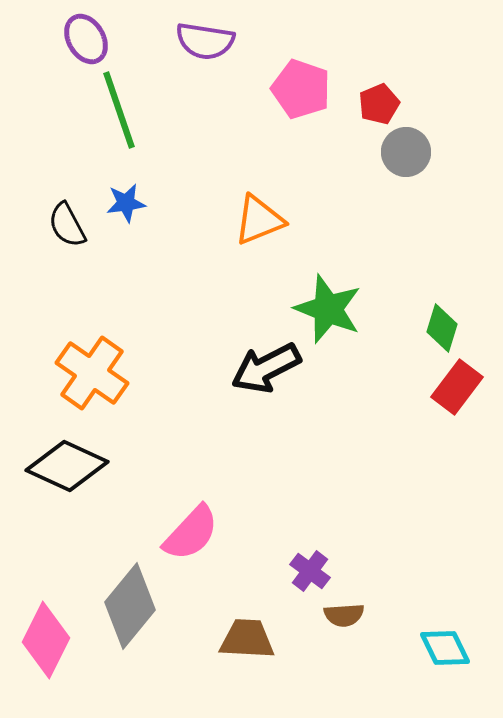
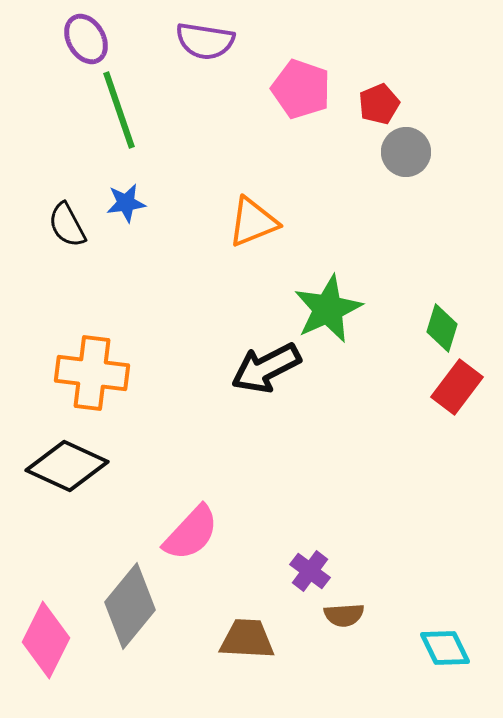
orange triangle: moved 6 px left, 2 px down
green star: rotated 26 degrees clockwise
orange cross: rotated 28 degrees counterclockwise
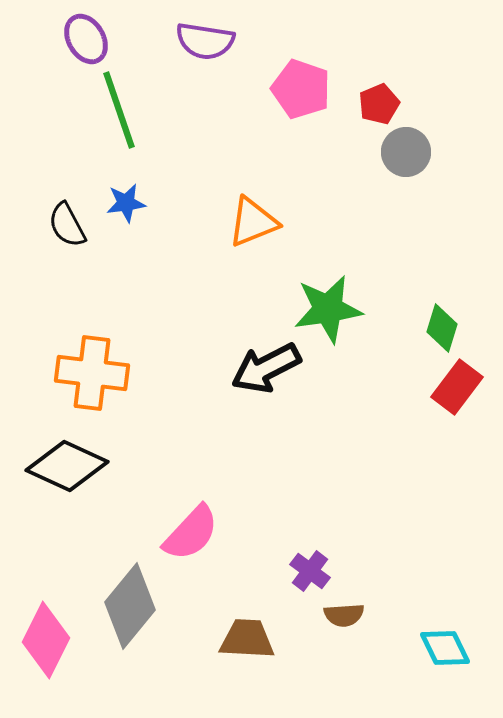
green star: rotated 16 degrees clockwise
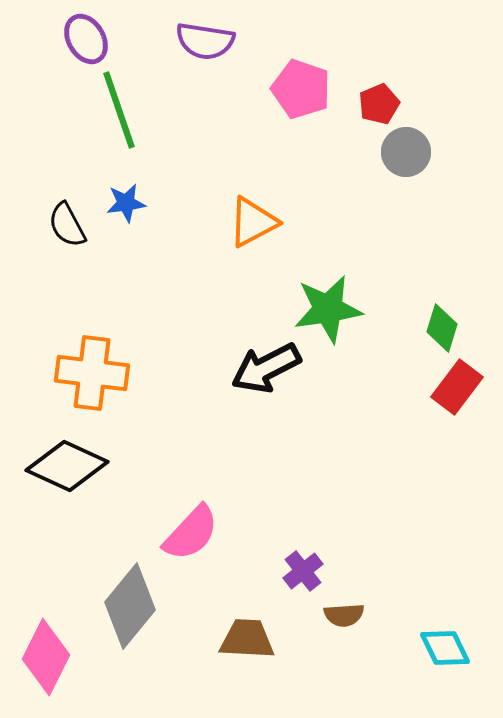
orange triangle: rotated 6 degrees counterclockwise
purple cross: moved 7 px left; rotated 15 degrees clockwise
pink diamond: moved 17 px down
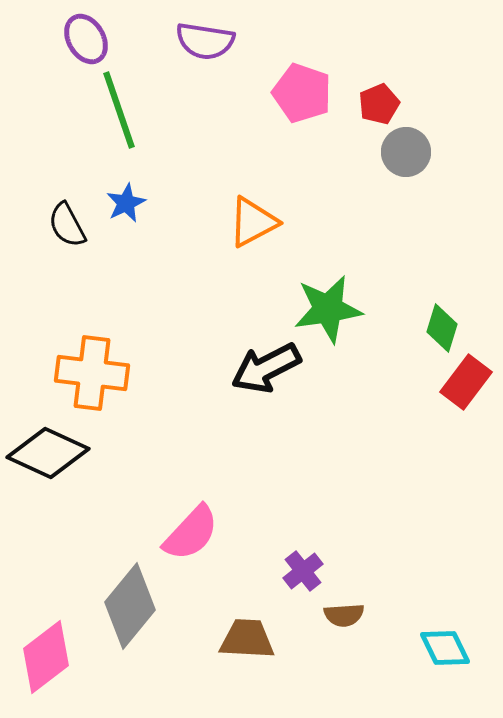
pink pentagon: moved 1 px right, 4 px down
blue star: rotated 18 degrees counterclockwise
red rectangle: moved 9 px right, 5 px up
black diamond: moved 19 px left, 13 px up
pink diamond: rotated 26 degrees clockwise
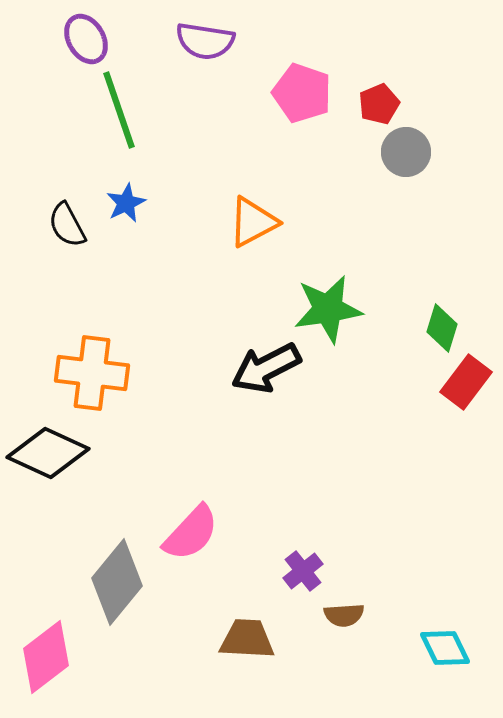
gray diamond: moved 13 px left, 24 px up
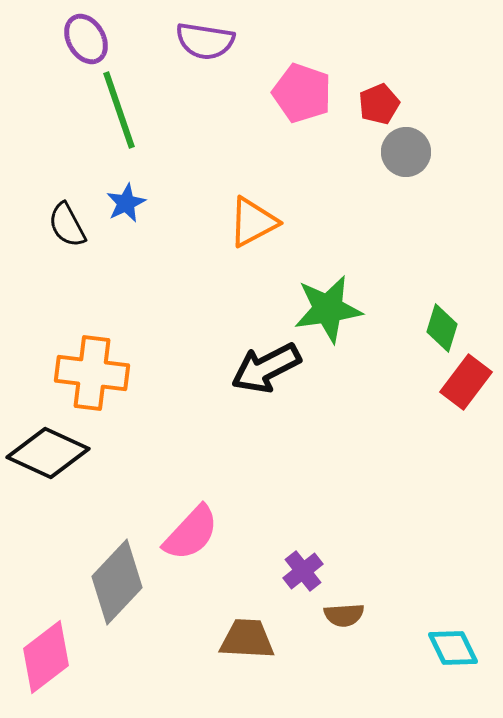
gray diamond: rotated 4 degrees clockwise
cyan diamond: moved 8 px right
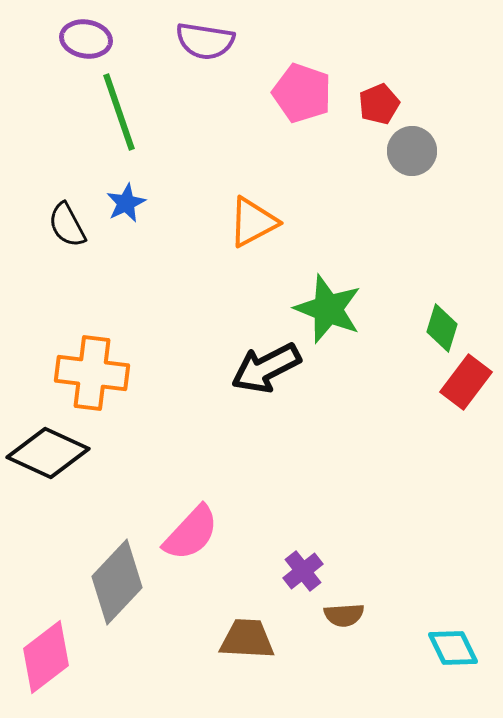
purple ellipse: rotated 51 degrees counterclockwise
green line: moved 2 px down
gray circle: moved 6 px right, 1 px up
green star: rotated 30 degrees clockwise
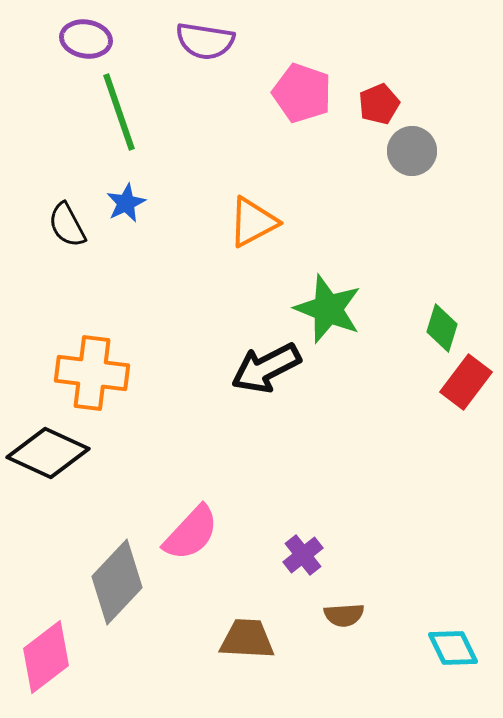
purple cross: moved 16 px up
